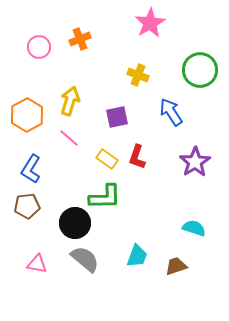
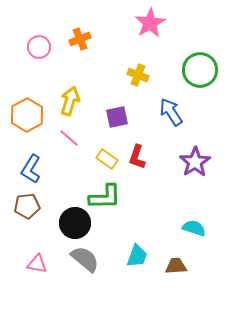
brown trapezoid: rotated 15 degrees clockwise
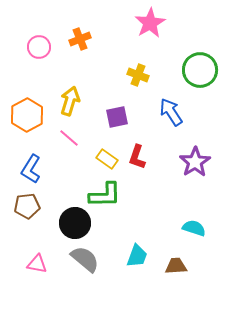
green L-shape: moved 2 px up
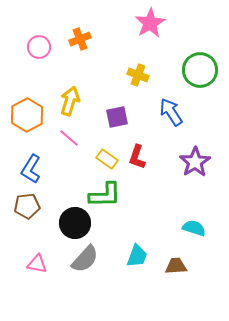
gray semicircle: rotated 92 degrees clockwise
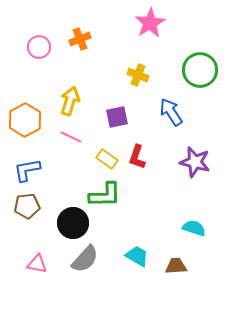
orange hexagon: moved 2 px left, 5 px down
pink line: moved 2 px right, 1 px up; rotated 15 degrees counterclockwise
purple star: rotated 24 degrees counterclockwise
blue L-shape: moved 4 px left, 1 px down; rotated 48 degrees clockwise
black circle: moved 2 px left
cyan trapezoid: rotated 80 degrees counterclockwise
